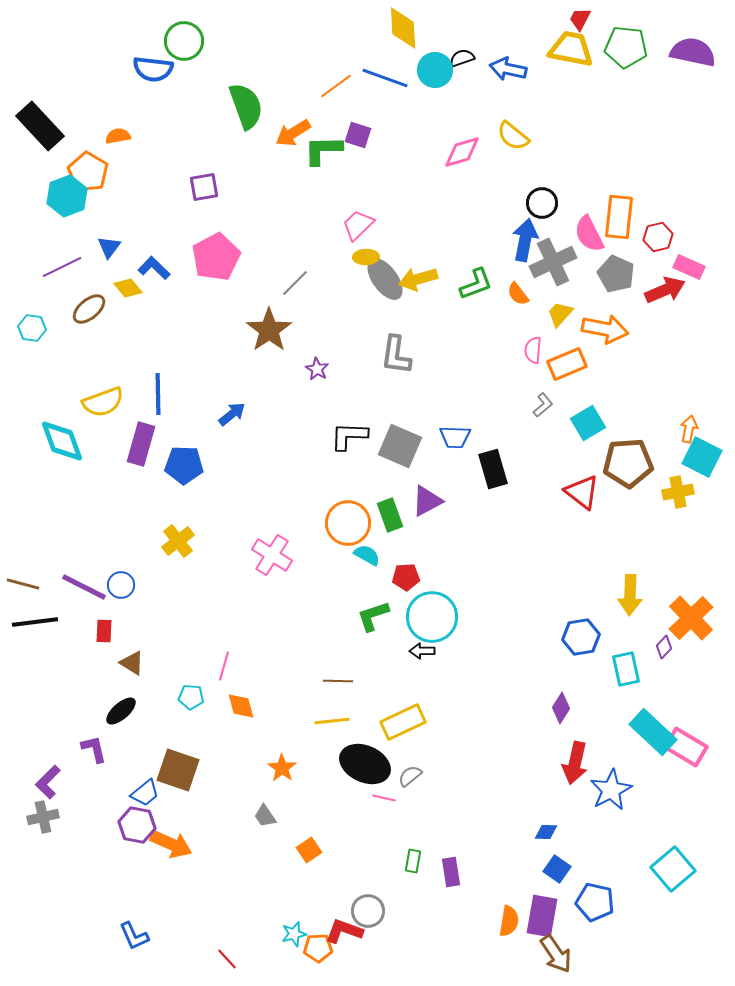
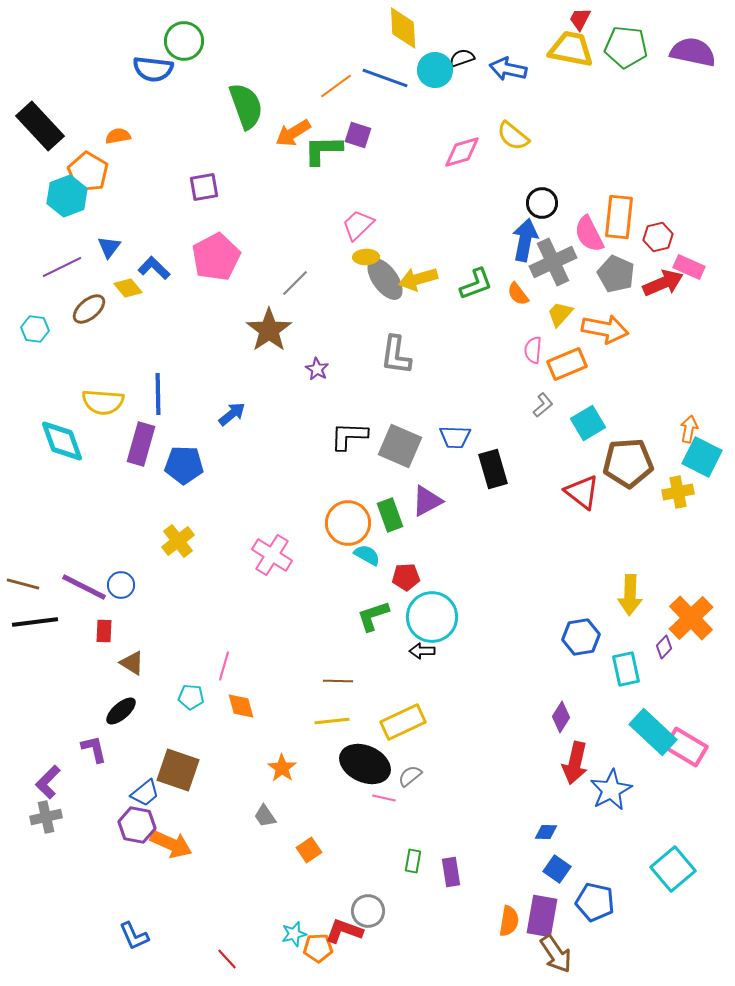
red arrow at (665, 290): moved 2 px left, 7 px up
cyan hexagon at (32, 328): moved 3 px right, 1 px down
yellow semicircle at (103, 402): rotated 24 degrees clockwise
purple diamond at (561, 708): moved 9 px down
gray cross at (43, 817): moved 3 px right
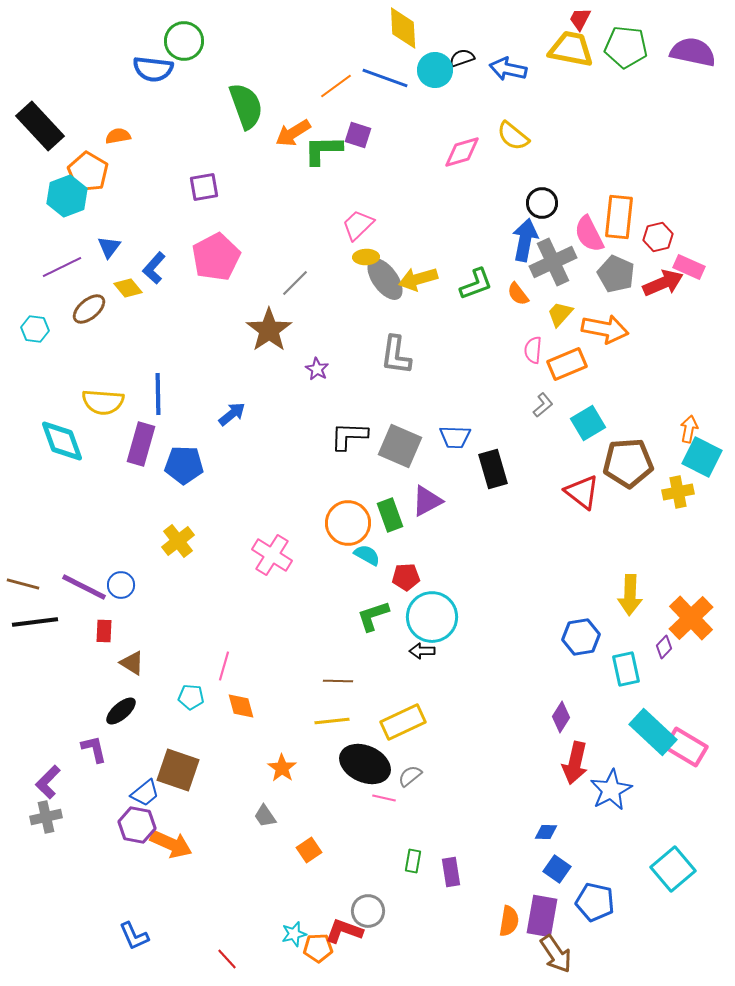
blue L-shape at (154, 268): rotated 92 degrees counterclockwise
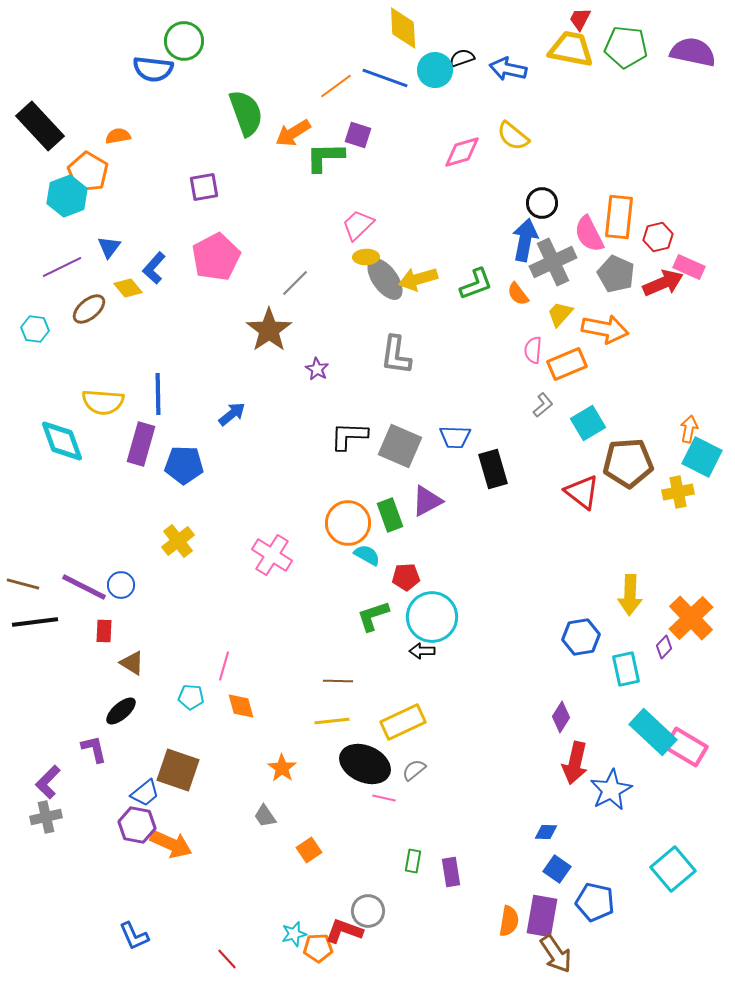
green semicircle at (246, 106): moved 7 px down
green L-shape at (323, 150): moved 2 px right, 7 px down
gray semicircle at (410, 776): moved 4 px right, 6 px up
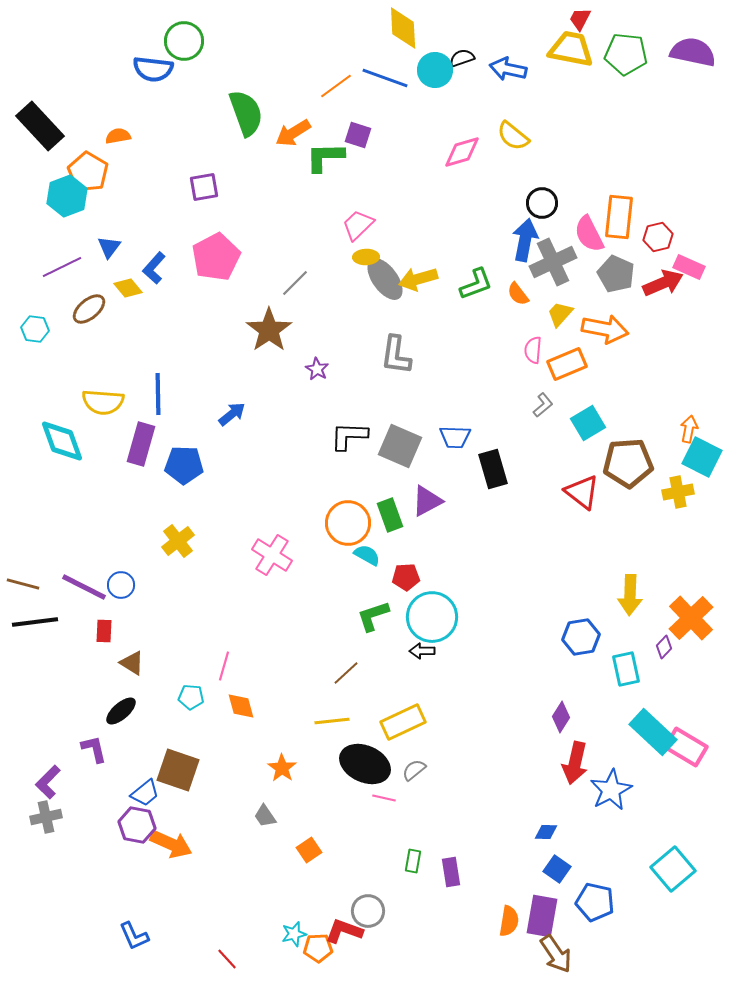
green pentagon at (626, 47): moved 7 px down
brown line at (338, 681): moved 8 px right, 8 px up; rotated 44 degrees counterclockwise
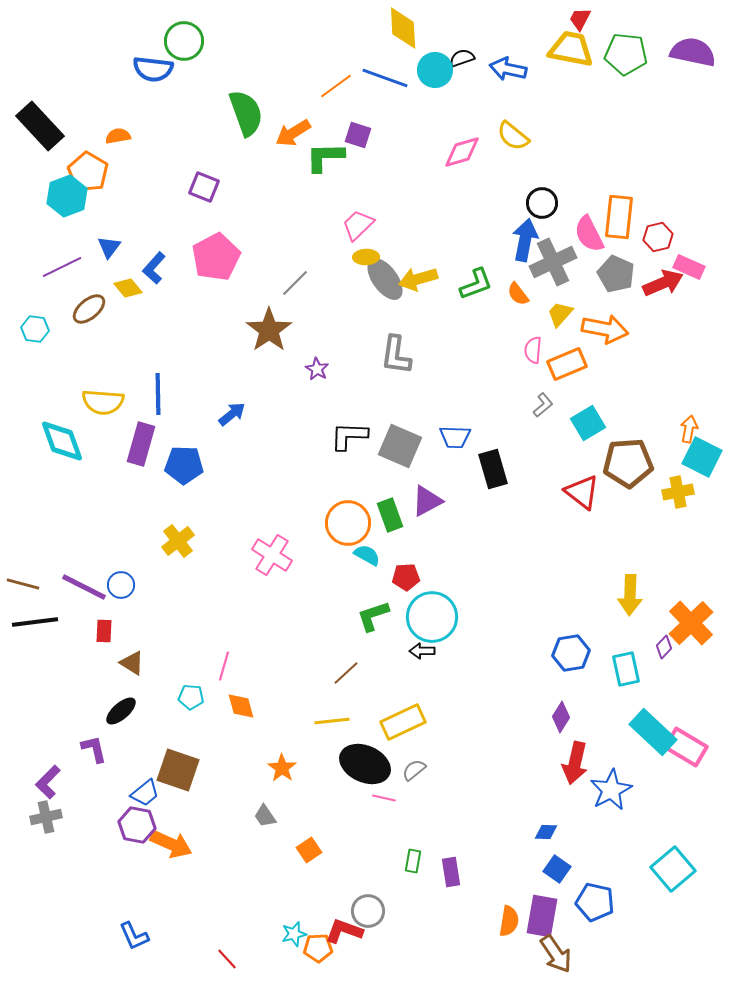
purple square at (204, 187): rotated 32 degrees clockwise
orange cross at (691, 618): moved 5 px down
blue hexagon at (581, 637): moved 10 px left, 16 px down
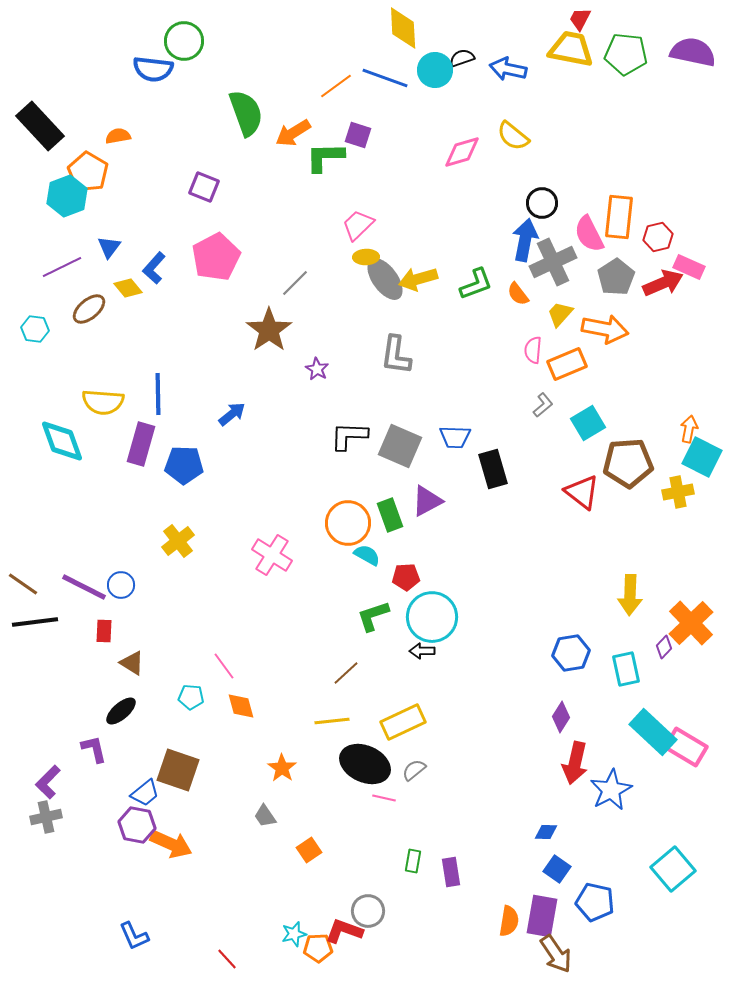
gray pentagon at (616, 274): moved 3 px down; rotated 15 degrees clockwise
brown line at (23, 584): rotated 20 degrees clockwise
pink line at (224, 666): rotated 52 degrees counterclockwise
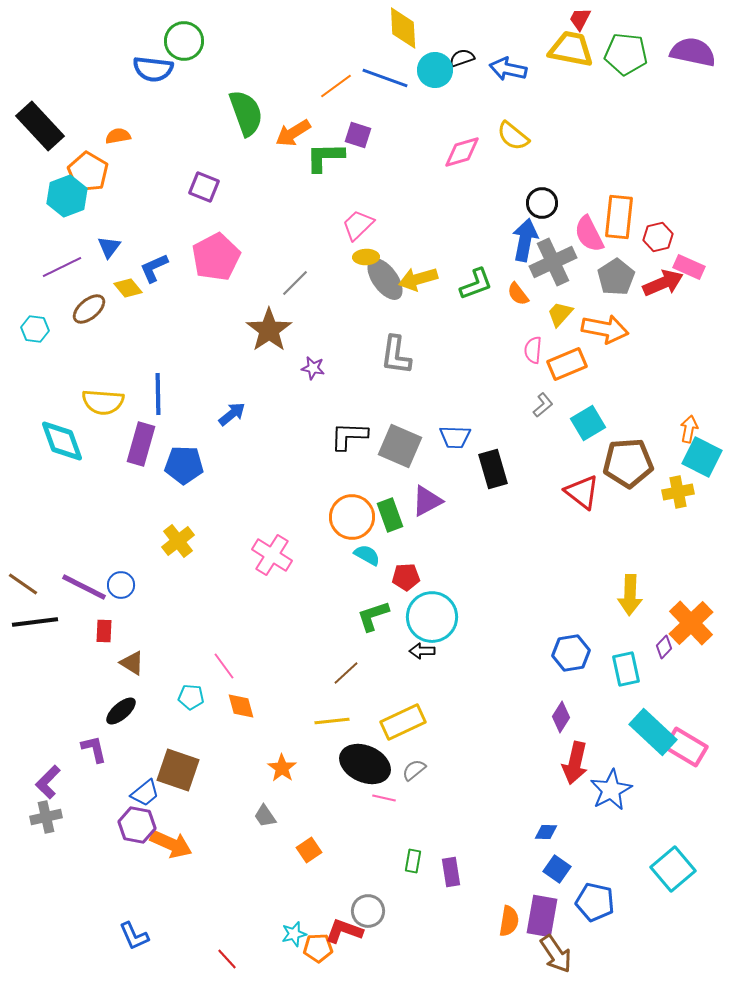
blue L-shape at (154, 268): rotated 24 degrees clockwise
purple star at (317, 369): moved 4 px left, 1 px up; rotated 20 degrees counterclockwise
orange circle at (348, 523): moved 4 px right, 6 px up
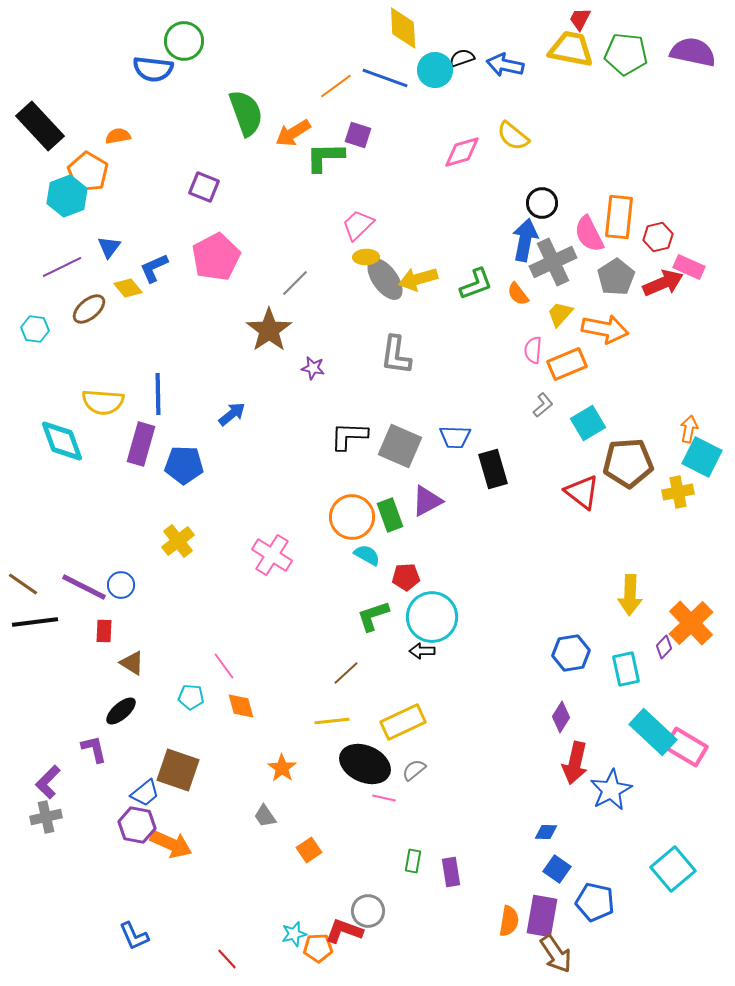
blue arrow at (508, 69): moved 3 px left, 4 px up
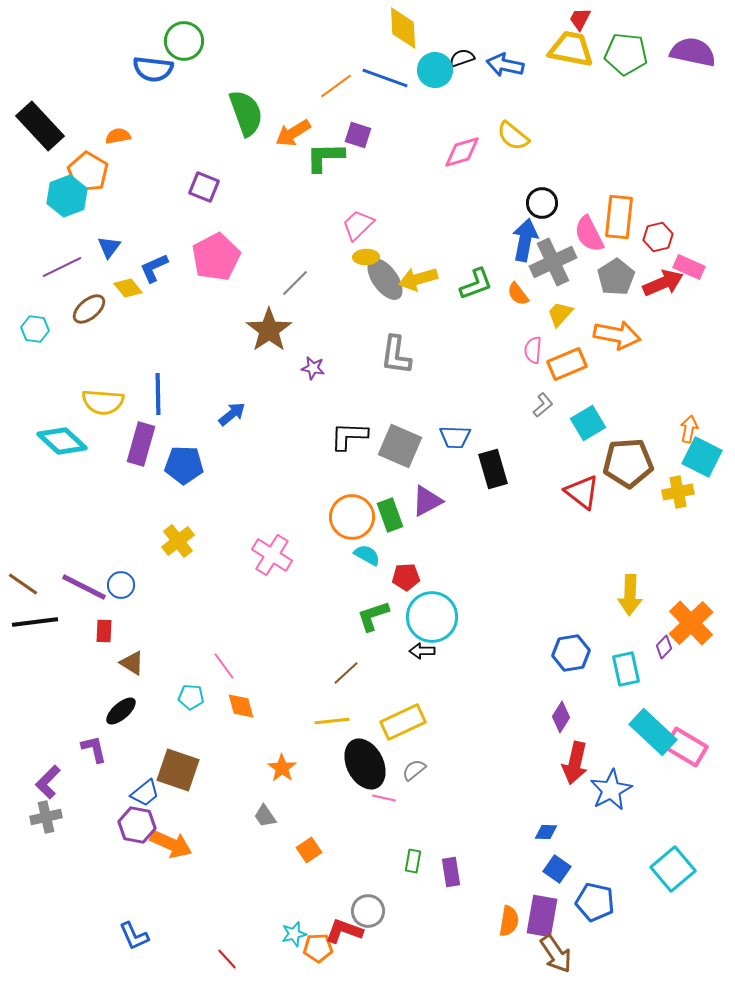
orange arrow at (605, 329): moved 12 px right, 6 px down
cyan diamond at (62, 441): rotated 27 degrees counterclockwise
black ellipse at (365, 764): rotated 39 degrees clockwise
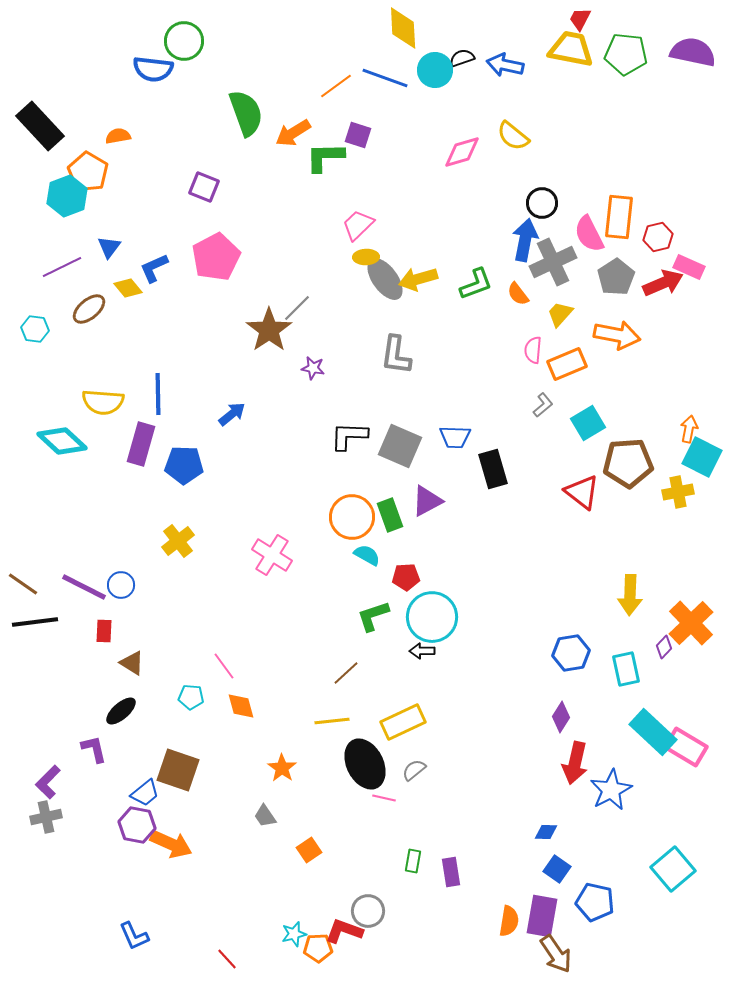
gray line at (295, 283): moved 2 px right, 25 px down
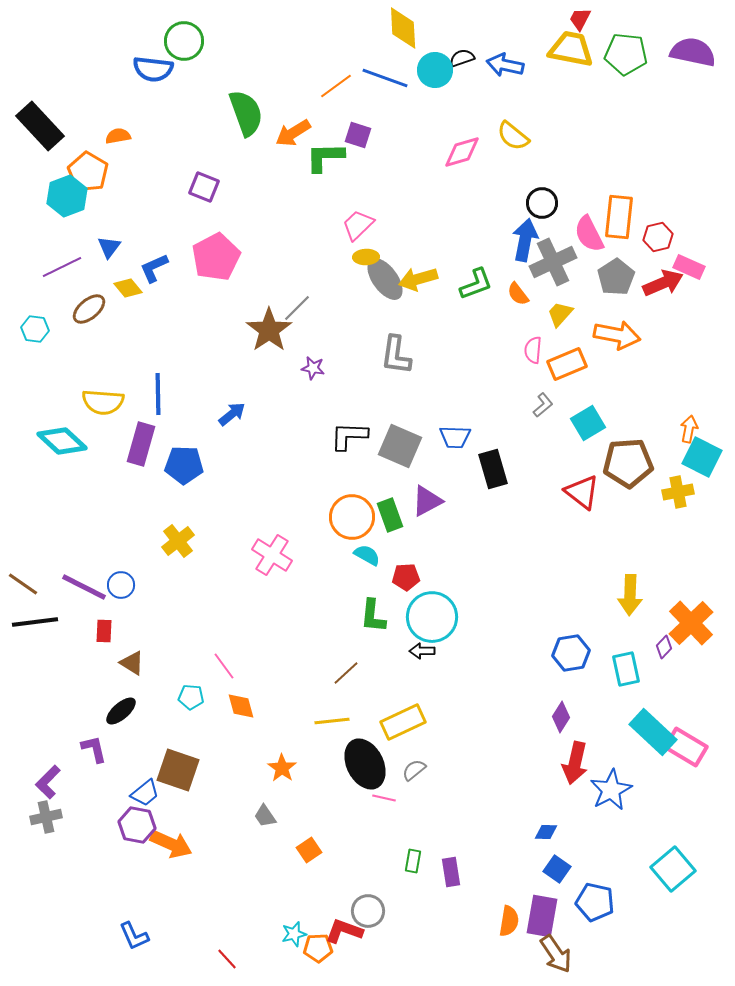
green L-shape at (373, 616): rotated 66 degrees counterclockwise
